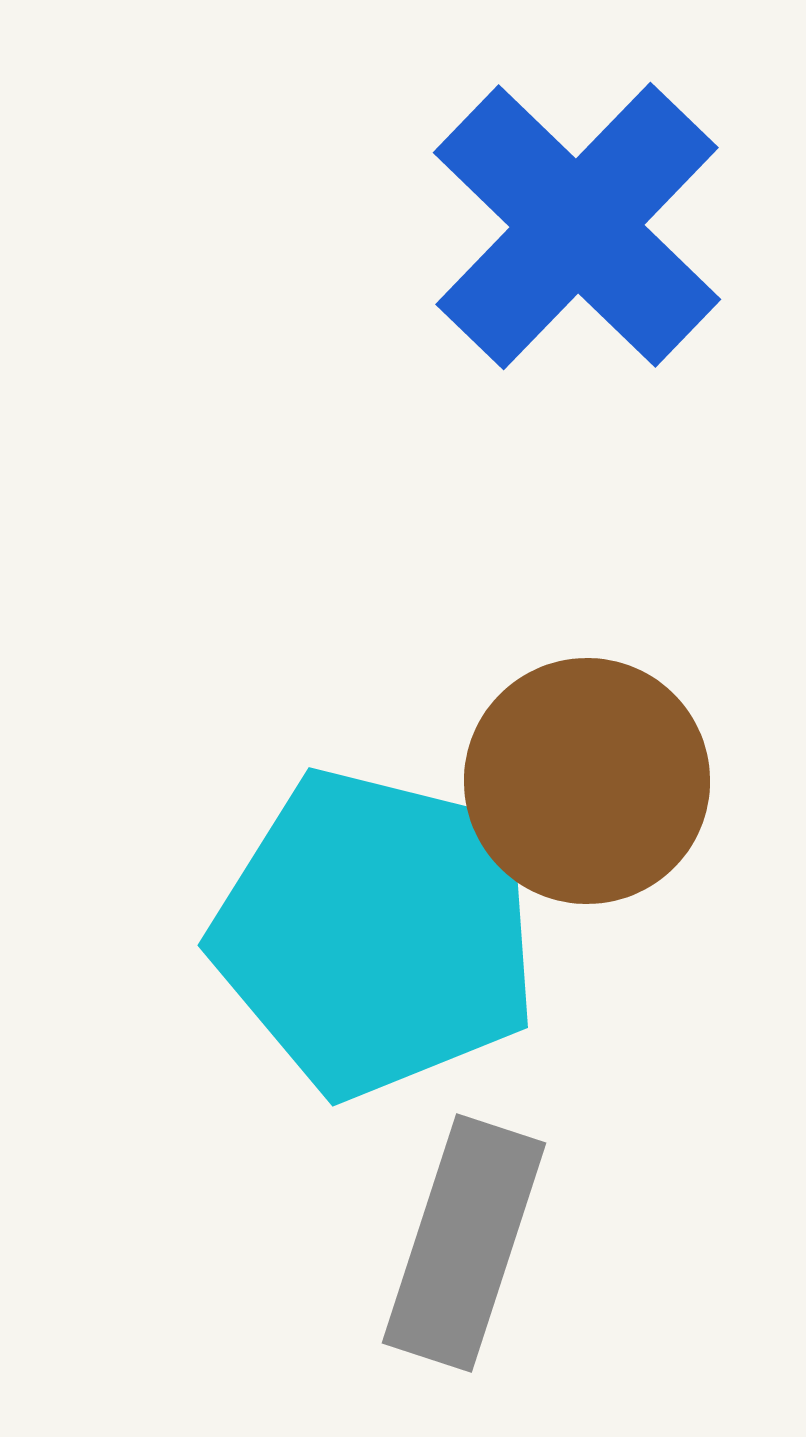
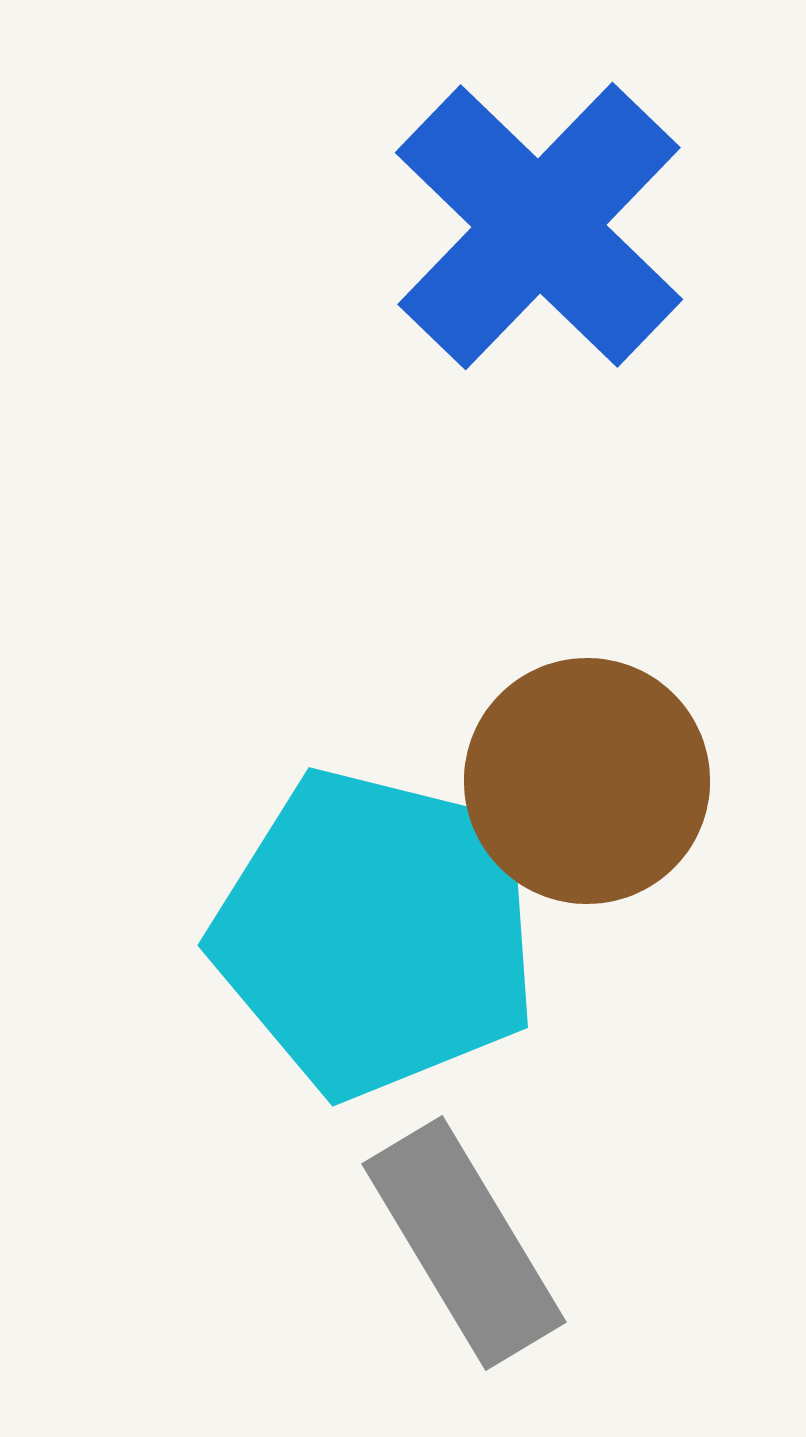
blue cross: moved 38 px left
gray rectangle: rotated 49 degrees counterclockwise
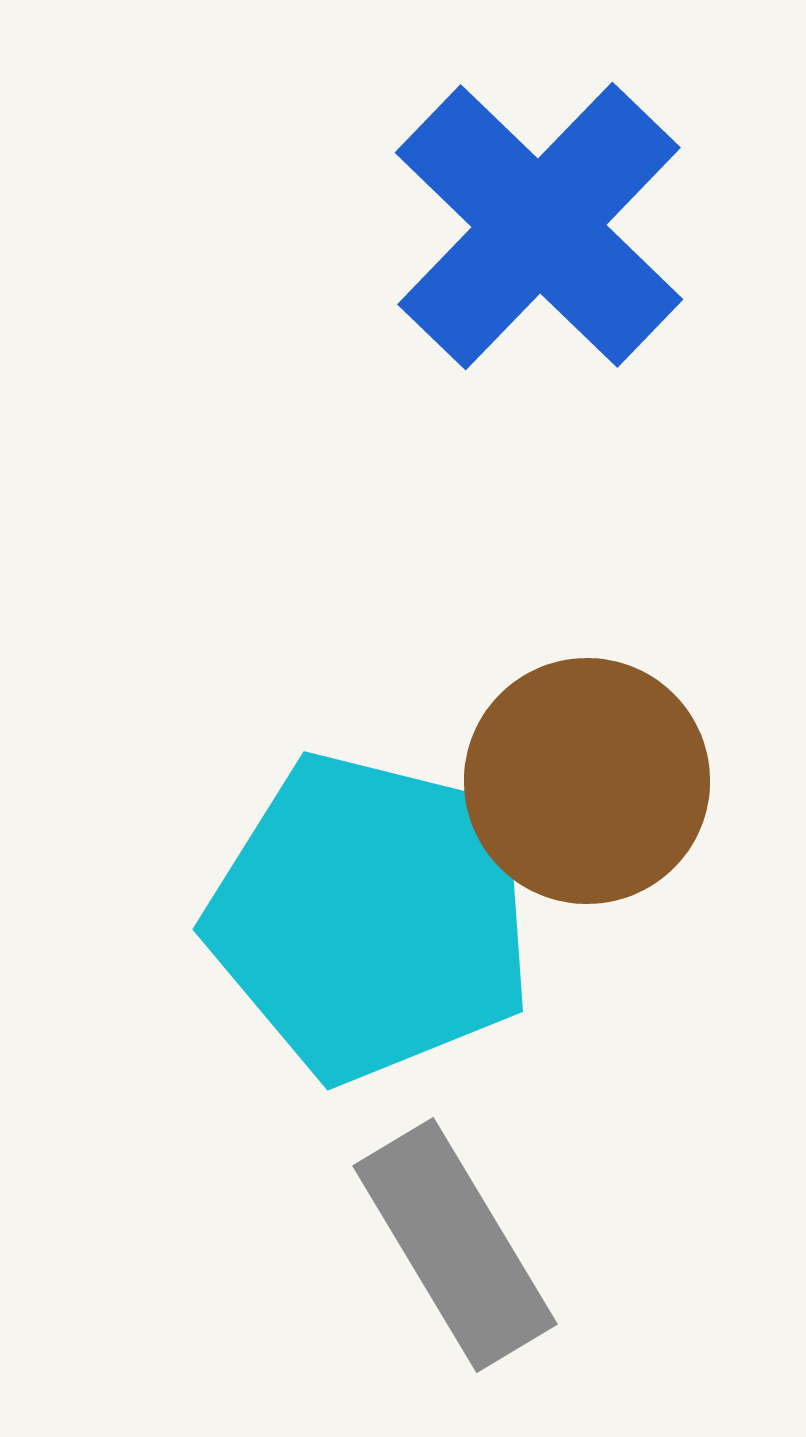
cyan pentagon: moved 5 px left, 16 px up
gray rectangle: moved 9 px left, 2 px down
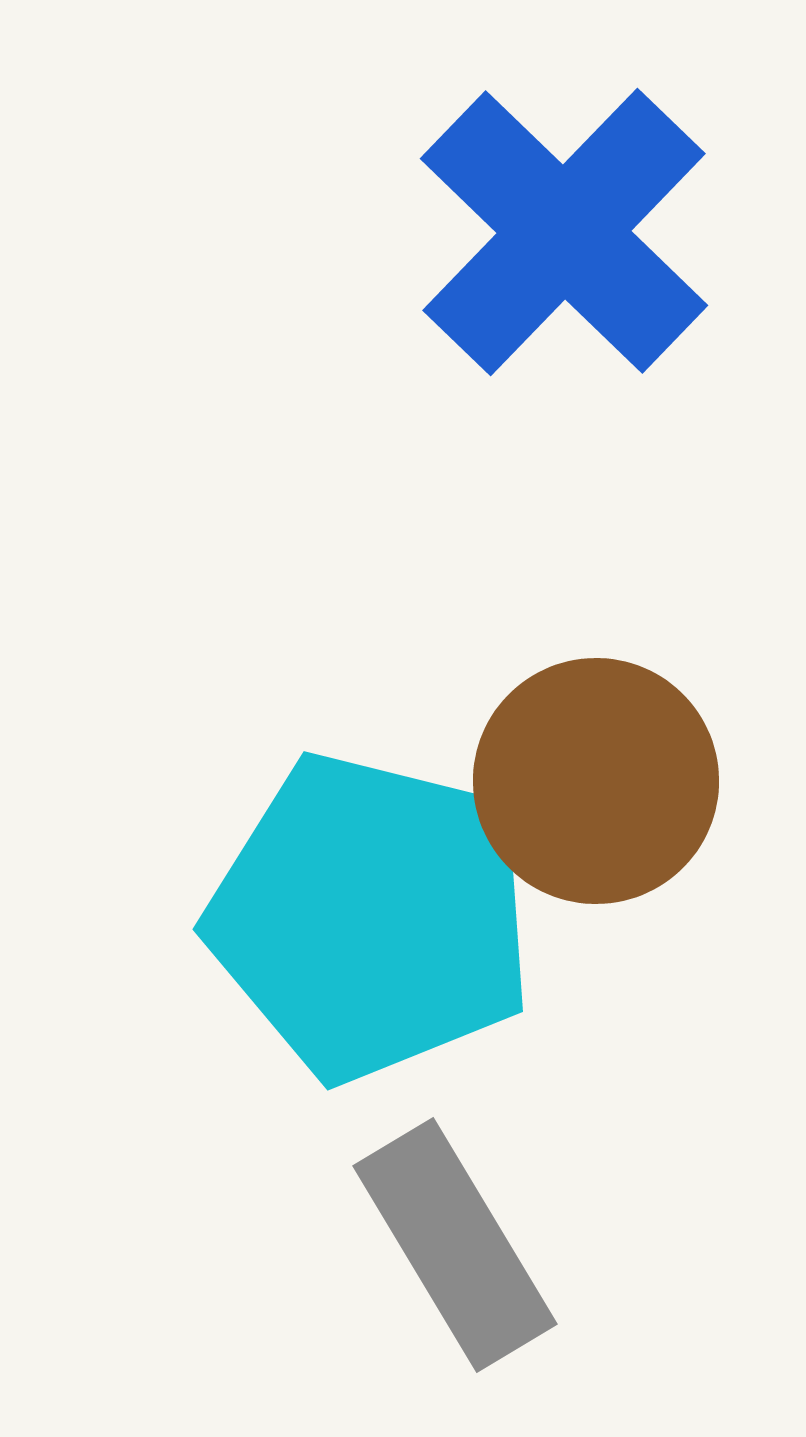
blue cross: moved 25 px right, 6 px down
brown circle: moved 9 px right
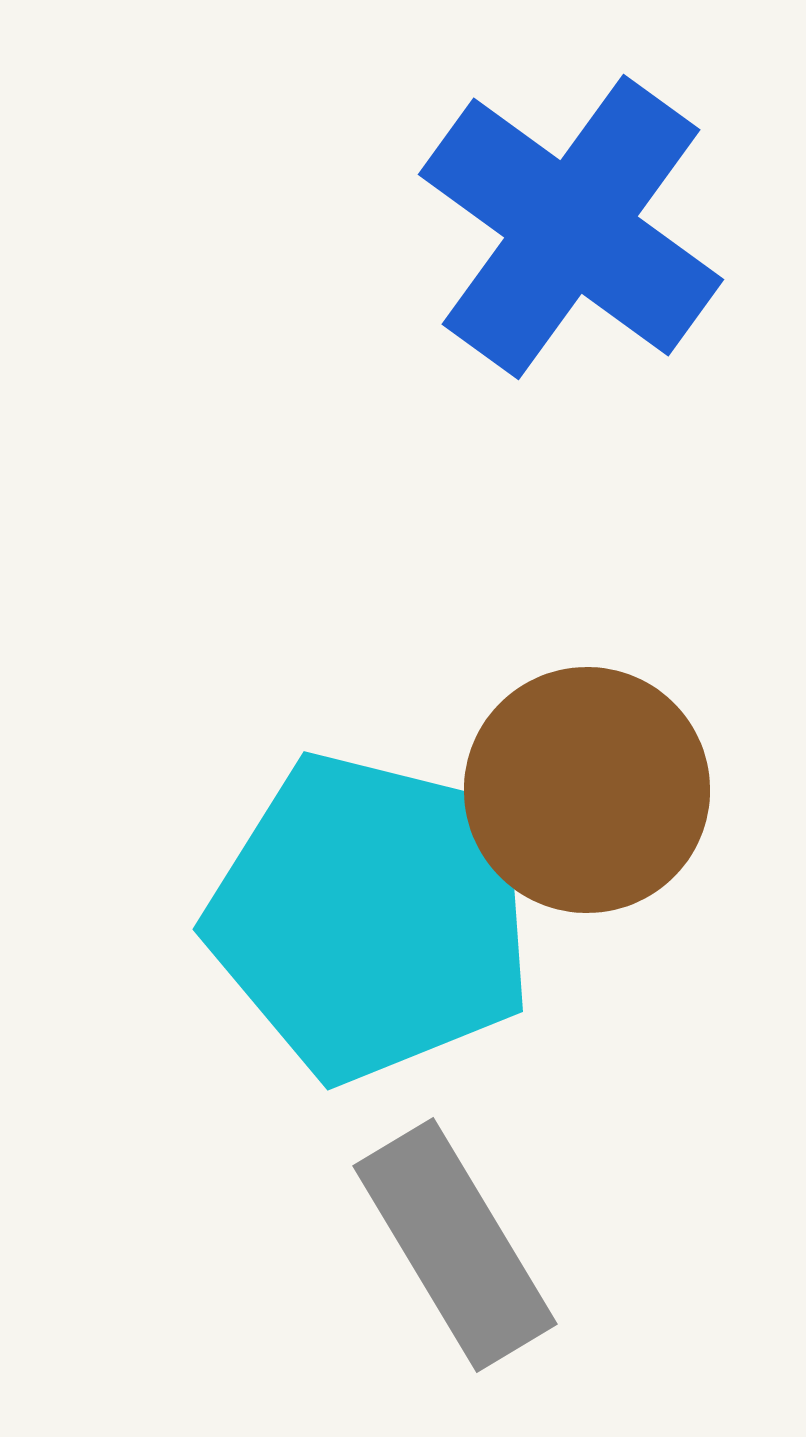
blue cross: moved 7 px right, 5 px up; rotated 8 degrees counterclockwise
brown circle: moved 9 px left, 9 px down
